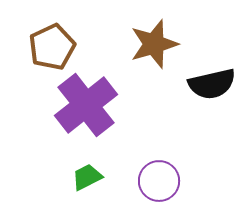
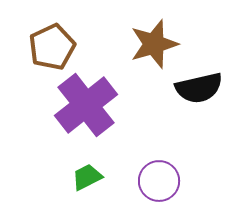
black semicircle: moved 13 px left, 4 px down
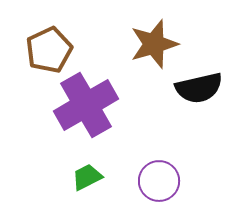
brown pentagon: moved 3 px left, 3 px down
purple cross: rotated 8 degrees clockwise
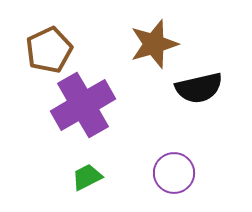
purple cross: moved 3 px left
purple circle: moved 15 px right, 8 px up
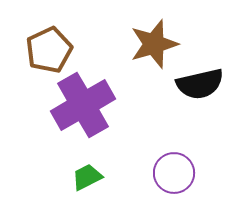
black semicircle: moved 1 px right, 4 px up
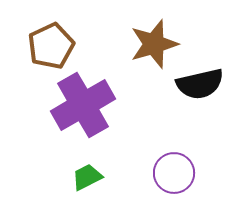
brown pentagon: moved 2 px right, 4 px up
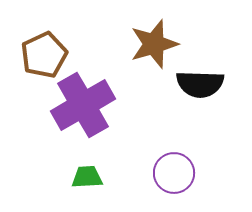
brown pentagon: moved 7 px left, 9 px down
black semicircle: rotated 15 degrees clockwise
green trapezoid: rotated 24 degrees clockwise
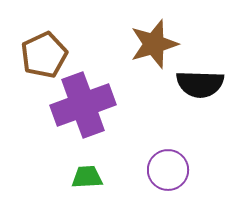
purple cross: rotated 10 degrees clockwise
purple circle: moved 6 px left, 3 px up
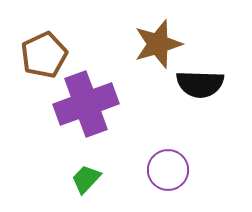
brown star: moved 4 px right
purple cross: moved 3 px right, 1 px up
green trapezoid: moved 1 px left, 2 px down; rotated 44 degrees counterclockwise
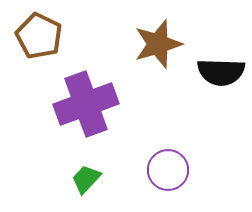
brown pentagon: moved 5 px left, 19 px up; rotated 21 degrees counterclockwise
black semicircle: moved 21 px right, 12 px up
